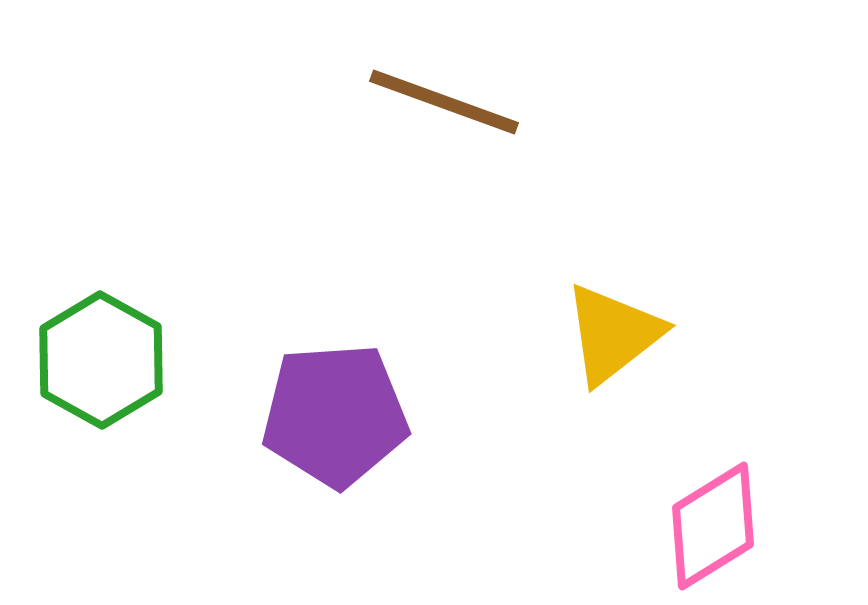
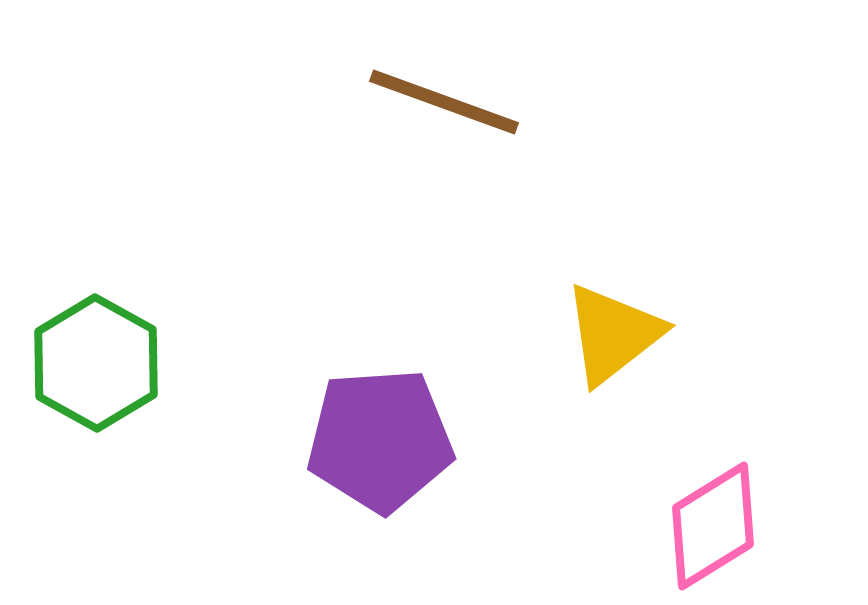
green hexagon: moved 5 px left, 3 px down
purple pentagon: moved 45 px right, 25 px down
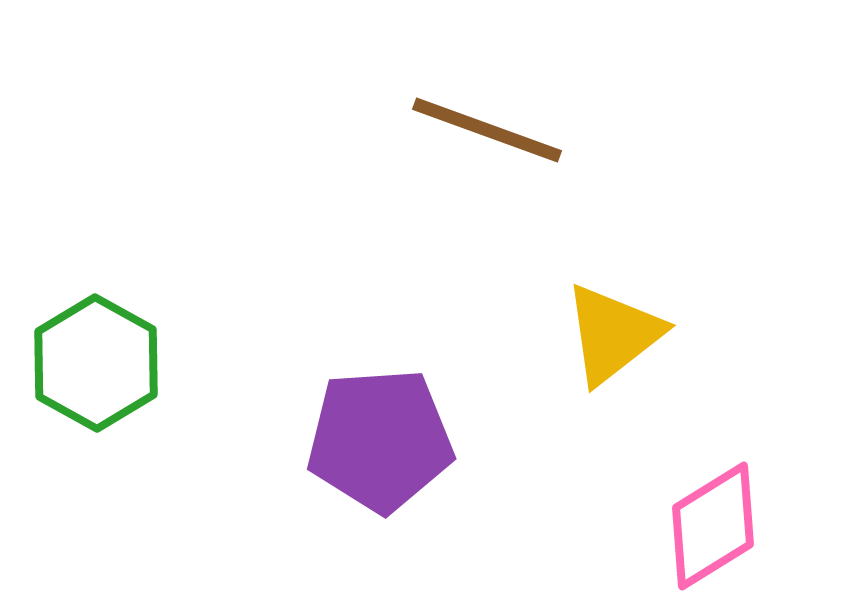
brown line: moved 43 px right, 28 px down
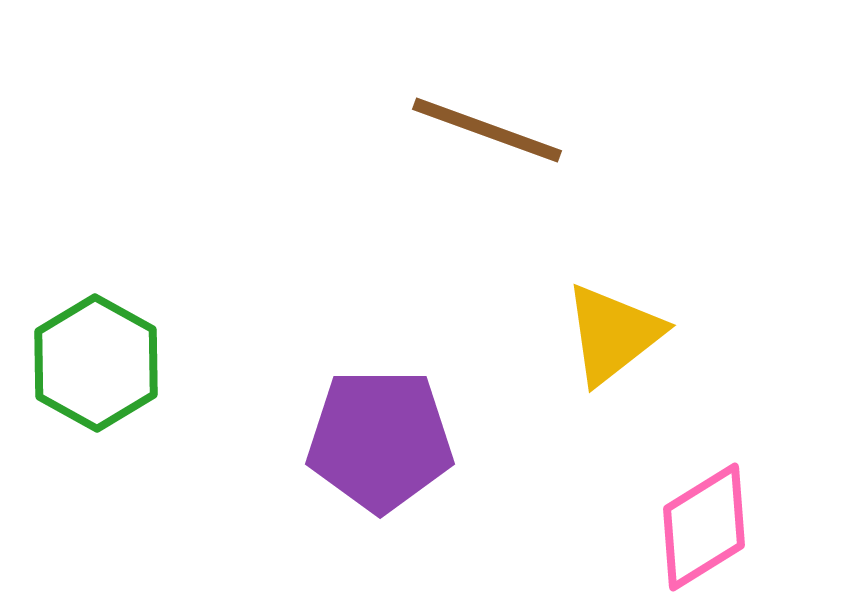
purple pentagon: rotated 4 degrees clockwise
pink diamond: moved 9 px left, 1 px down
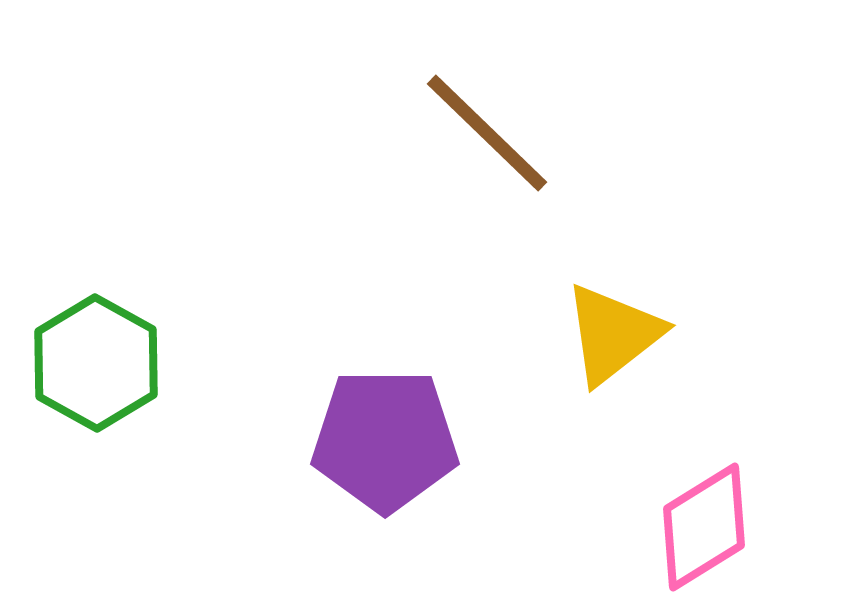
brown line: moved 3 px down; rotated 24 degrees clockwise
purple pentagon: moved 5 px right
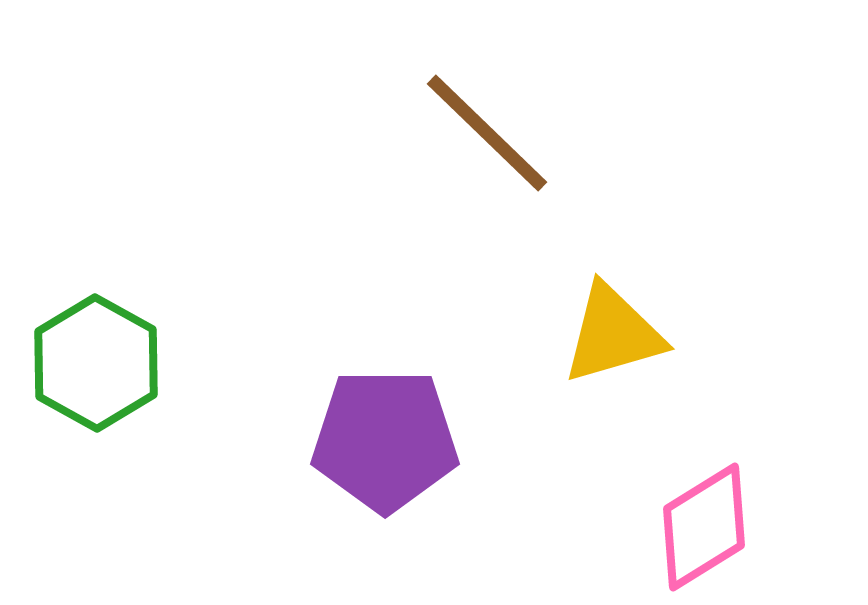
yellow triangle: rotated 22 degrees clockwise
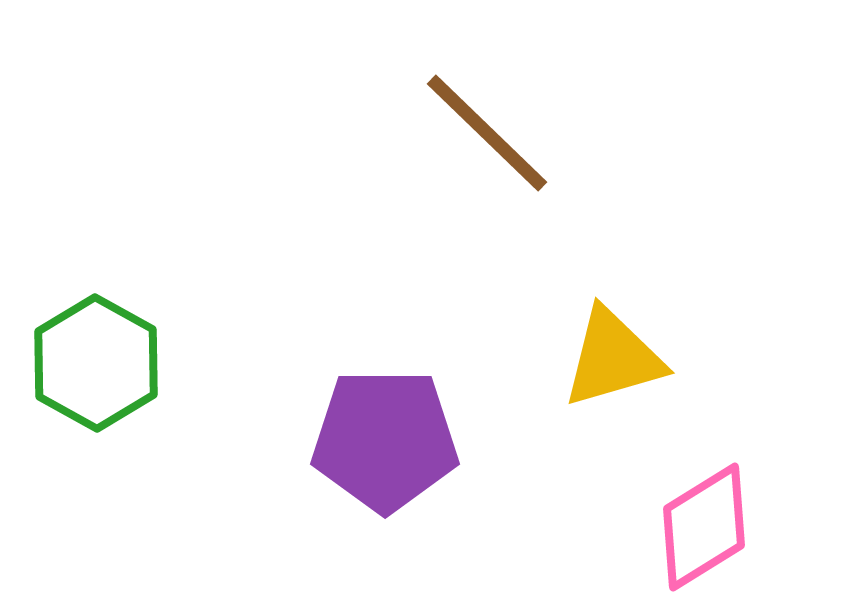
yellow triangle: moved 24 px down
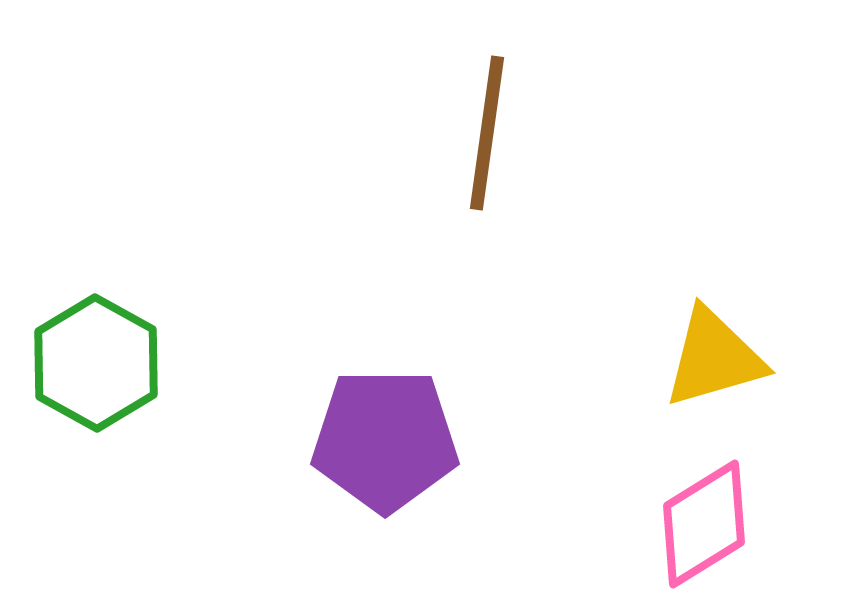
brown line: rotated 54 degrees clockwise
yellow triangle: moved 101 px right
pink diamond: moved 3 px up
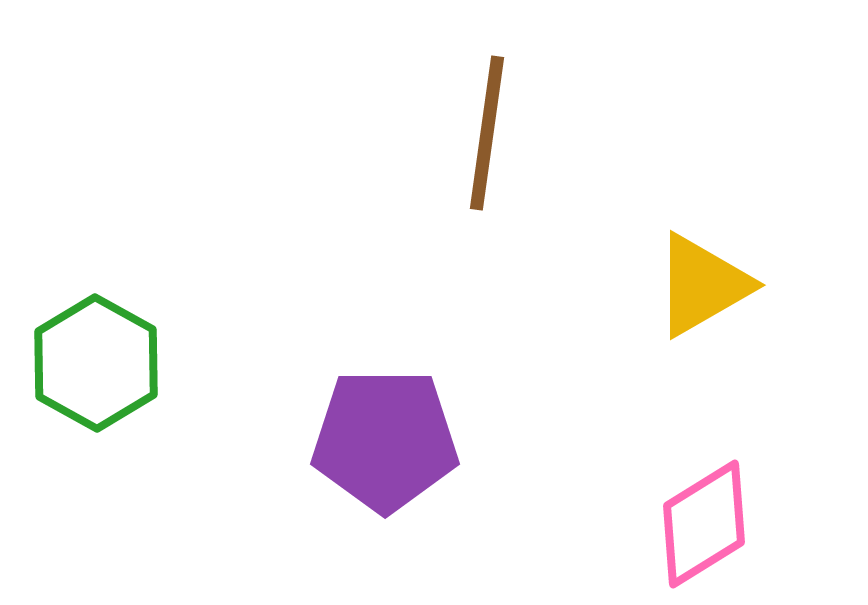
yellow triangle: moved 12 px left, 73 px up; rotated 14 degrees counterclockwise
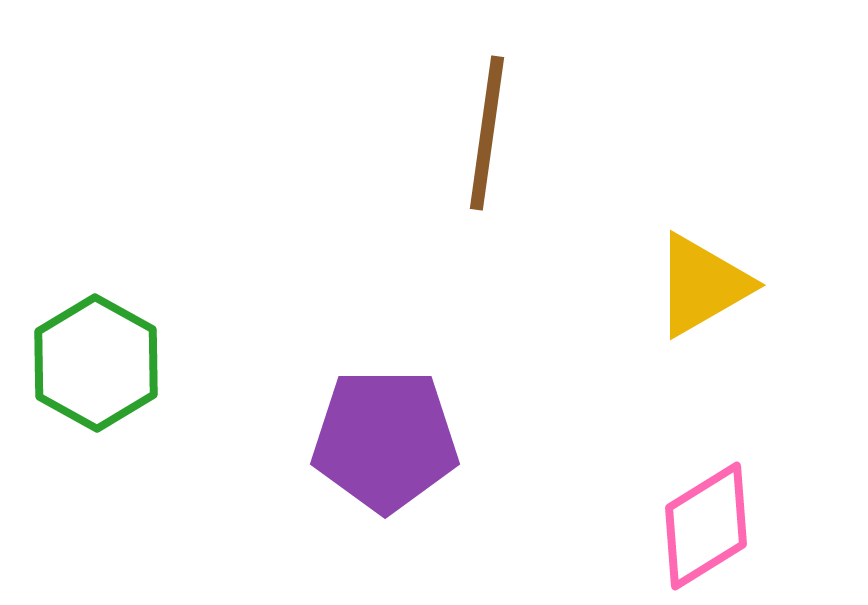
pink diamond: moved 2 px right, 2 px down
